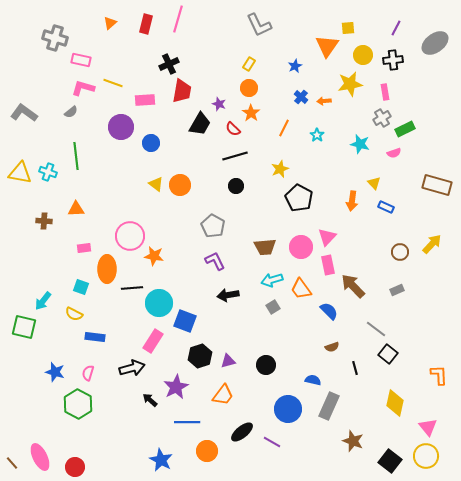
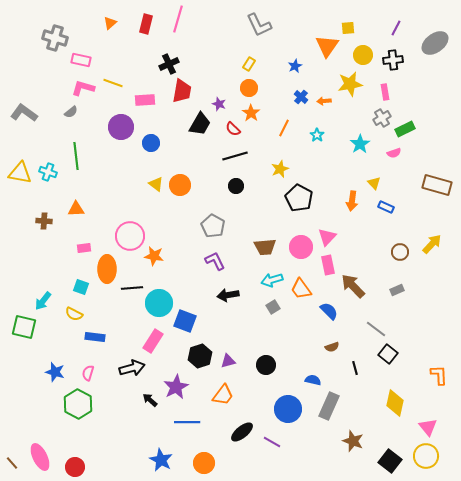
cyan star at (360, 144): rotated 24 degrees clockwise
orange circle at (207, 451): moved 3 px left, 12 px down
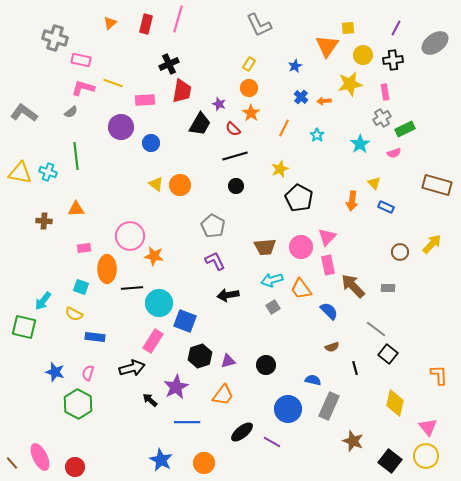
gray rectangle at (397, 290): moved 9 px left, 2 px up; rotated 24 degrees clockwise
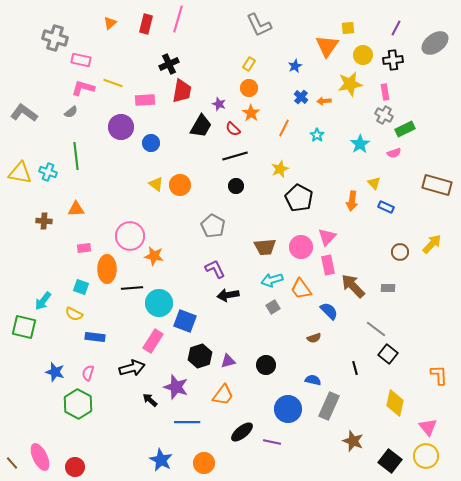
gray cross at (382, 118): moved 2 px right, 3 px up; rotated 30 degrees counterclockwise
black trapezoid at (200, 124): moved 1 px right, 2 px down
purple L-shape at (215, 261): moved 8 px down
brown semicircle at (332, 347): moved 18 px left, 9 px up
purple star at (176, 387): rotated 25 degrees counterclockwise
purple line at (272, 442): rotated 18 degrees counterclockwise
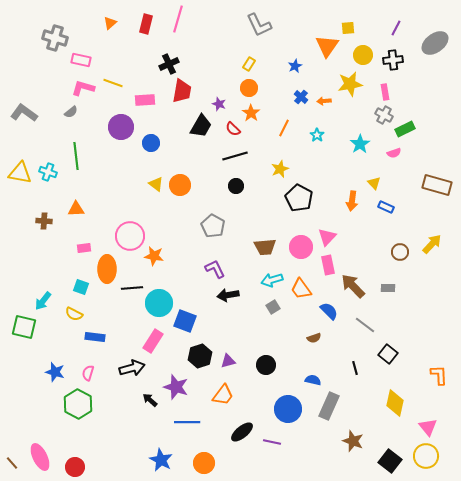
gray line at (376, 329): moved 11 px left, 4 px up
